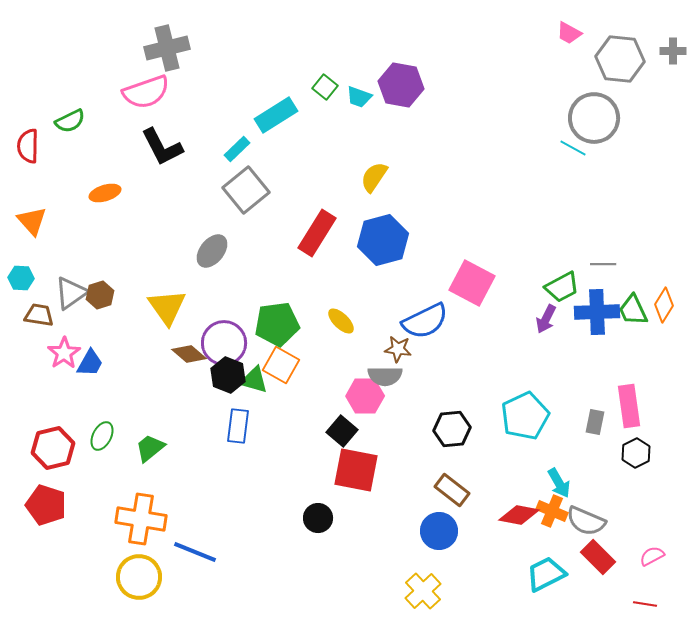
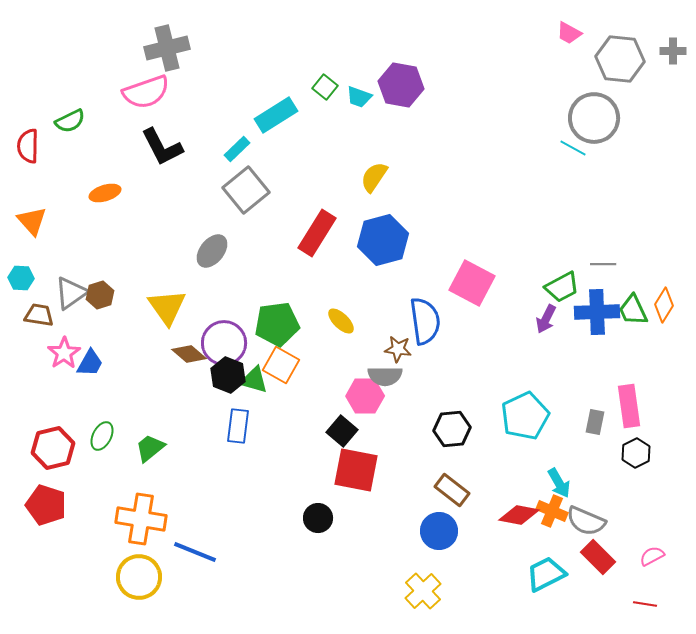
blue semicircle at (425, 321): rotated 72 degrees counterclockwise
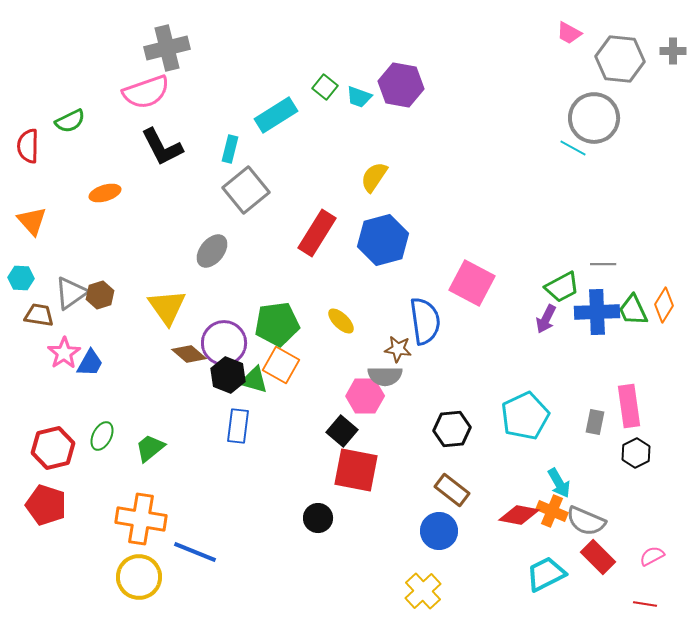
cyan rectangle at (237, 149): moved 7 px left; rotated 32 degrees counterclockwise
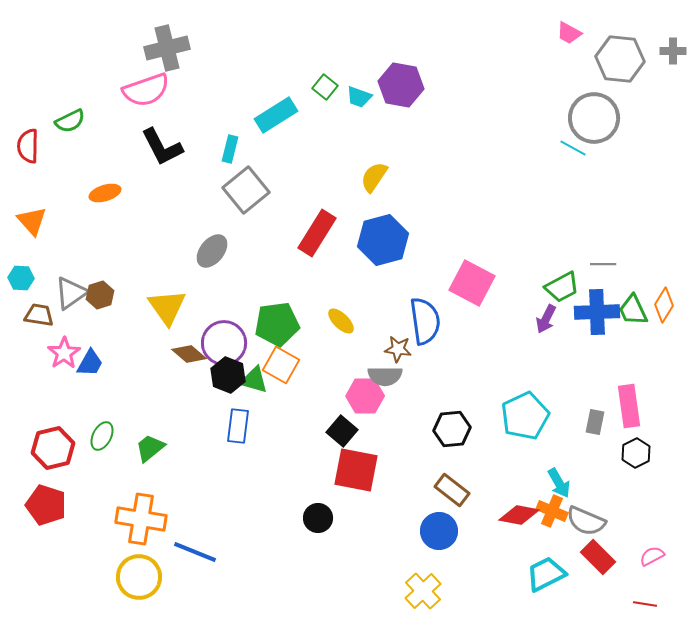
pink semicircle at (146, 92): moved 2 px up
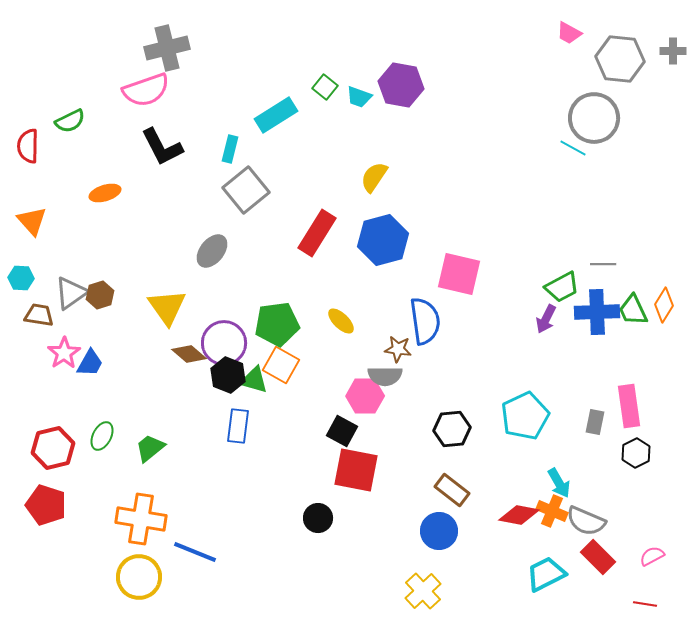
pink square at (472, 283): moved 13 px left, 9 px up; rotated 15 degrees counterclockwise
black square at (342, 431): rotated 12 degrees counterclockwise
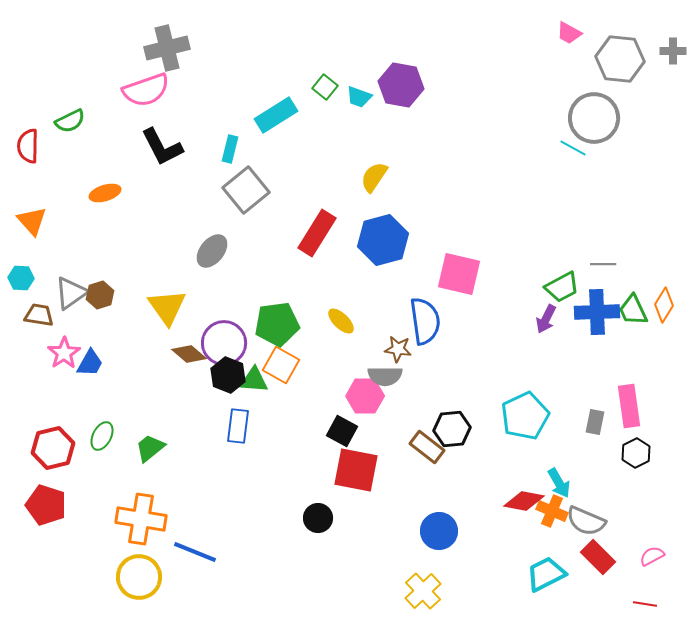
green triangle at (254, 380): rotated 12 degrees counterclockwise
brown rectangle at (452, 490): moved 25 px left, 43 px up
red diamond at (519, 515): moved 5 px right, 14 px up
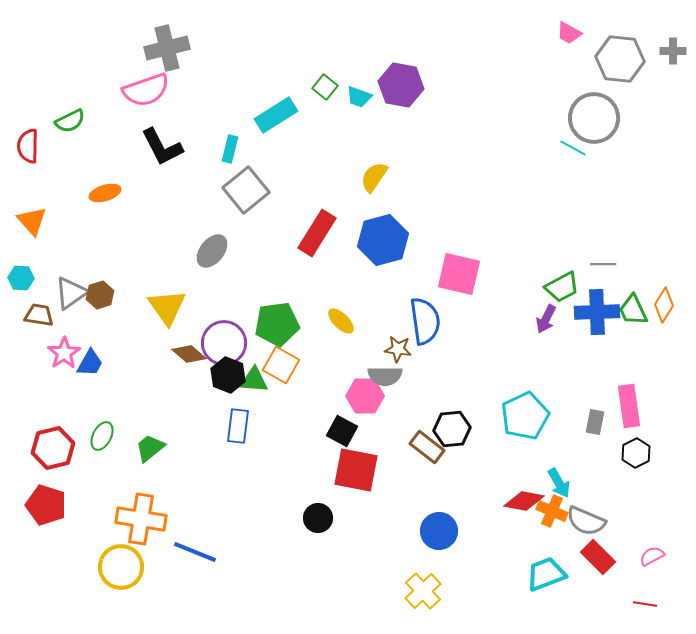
cyan trapezoid at (546, 574): rotated 6 degrees clockwise
yellow circle at (139, 577): moved 18 px left, 10 px up
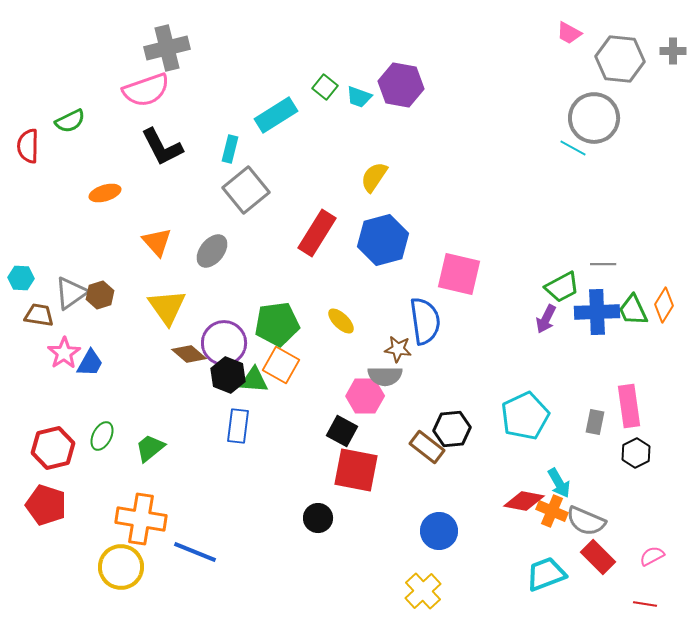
orange triangle at (32, 221): moved 125 px right, 21 px down
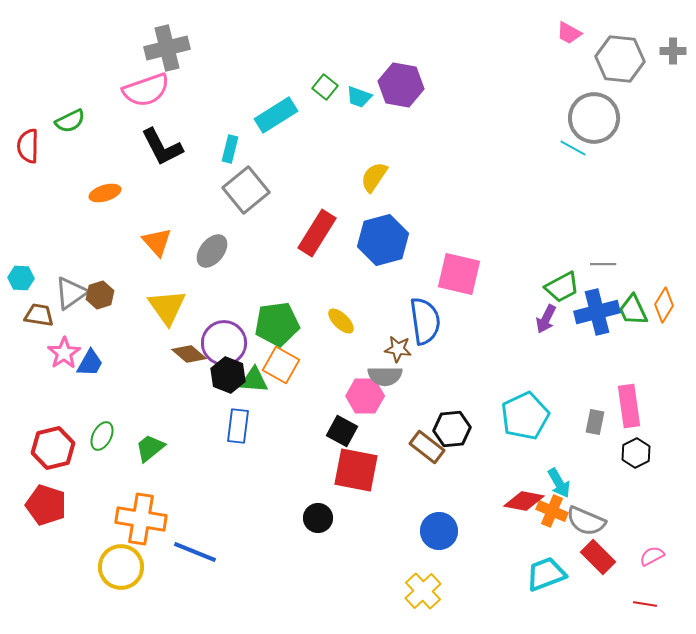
blue cross at (597, 312): rotated 12 degrees counterclockwise
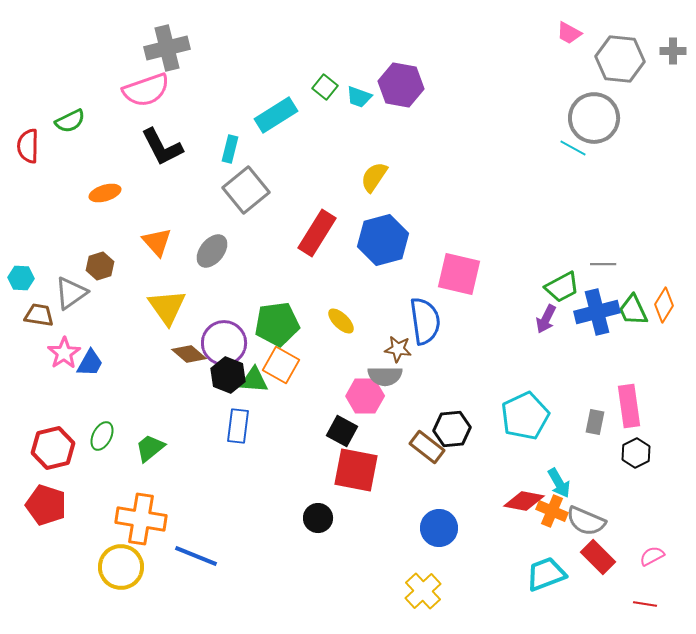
brown hexagon at (100, 295): moved 29 px up
blue circle at (439, 531): moved 3 px up
blue line at (195, 552): moved 1 px right, 4 px down
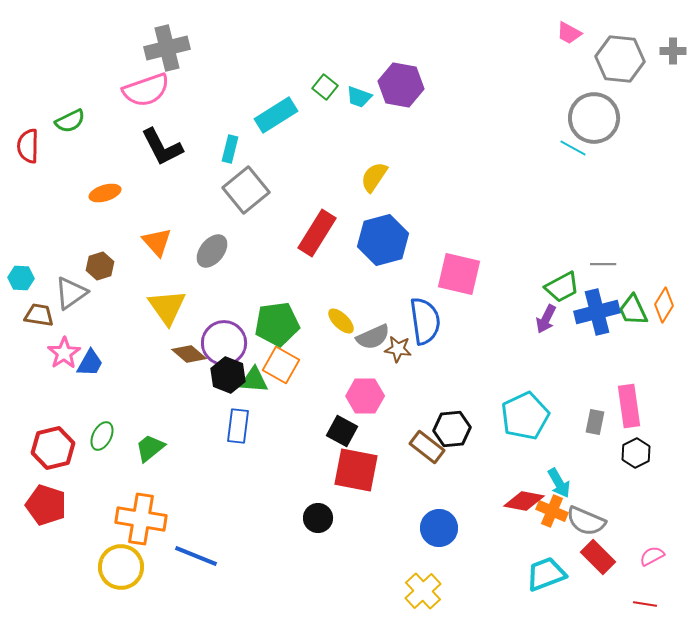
gray semicircle at (385, 376): moved 12 px left, 39 px up; rotated 24 degrees counterclockwise
